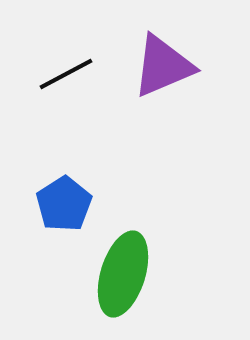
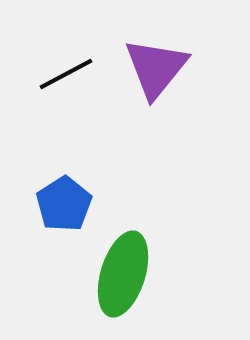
purple triangle: moved 7 px left, 2 px down; rotated 28 degrees counterclockwise
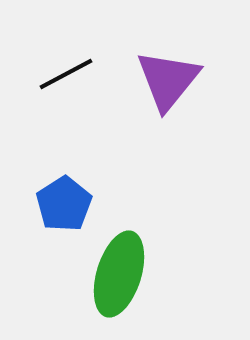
purple triangle: moved 12 px right, 12 px down
green ellipse: moved 4 px left
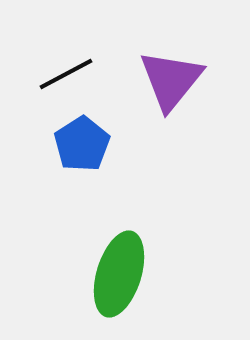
purple triangle: moved 3 px right
blue pentagon: moved 18 px right, 60 px up
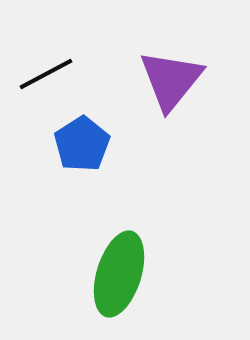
black line: moved 20 px left
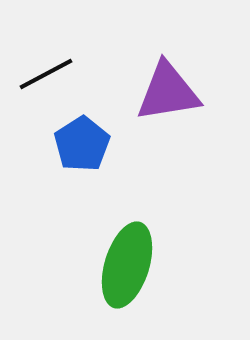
purple triangle: moved 3 px left, 12 px down; rotated 42 degrees clockwise
green ellipse: moved 8 px right, 9 px up
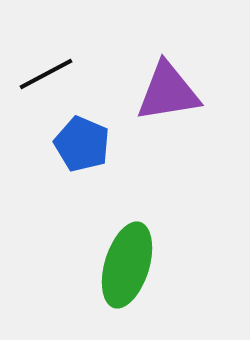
blue pentagon: rotated 16 degrees counterclockwise
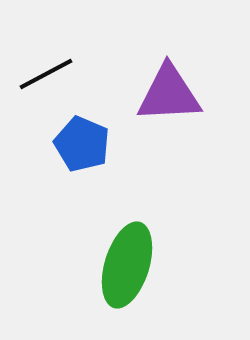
purple triangle: moved 1 px right, 2 px down; rotated 6 degrees clockwise
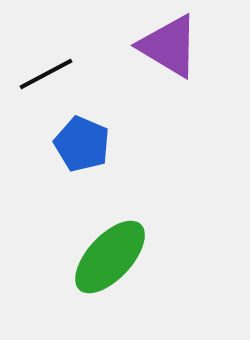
purple triangle: moved 48 px up; rotated 34 degrees clockwise
green ellipse: moved 17 px left, 8 px up; rotated 26 degrees clockwise
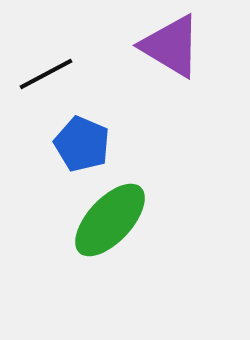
purple triangle: moved 2 px right
green ellipse: moved 37 px up
